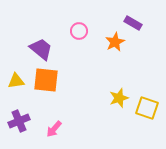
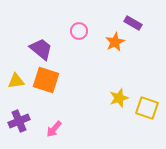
orange square: rotated 12 degrees clockwise
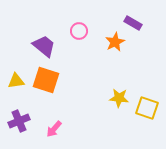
purple trapezoid: moved 3 px right, 3 px up
yellow star: rotated 24 degrees clockwise
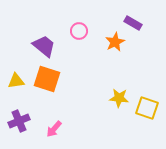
orange square: moved 1 px right, 1 px up
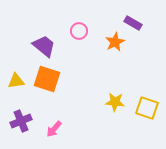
yellow star: moved 4 px left, 4 px down
purple cross: moved 2 px right
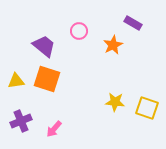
orange star: moved 2 px left, 3 px down
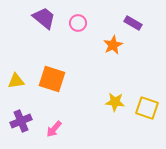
pink circle: moved 1 px left, 8 px up
purple trapezoid: moved 28 px up
orange square: moved 5 px right
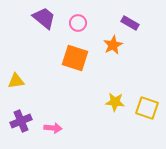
purple rectangle: moved 3 px left
orange square: moved 23 px right, 21 px up
pink arrow: moved 1 px left, 1 px up; rotated 126 degrees counterclockwise
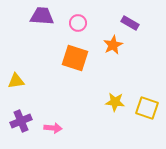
purple trapezoid: moved 2 px left, 2 px up; rotated 35 degrees counterclockwise
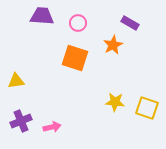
pink arrow: moved 1 px left, 1 px up; rotated 18 degrees counterclockwise
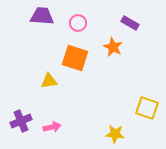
orange star: moved 2 px down; rotated 18 degrees counterclockwise
yellow triangle: moved 33 px right
yellow star: moved 32 px down
